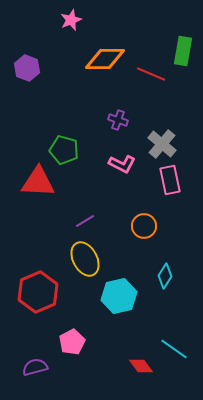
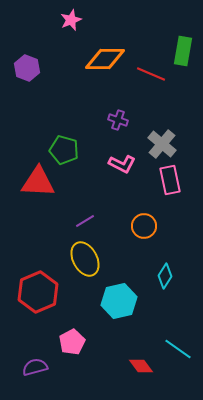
cyan hexagon: moved 5 px down
cyan line: moved 4 px right
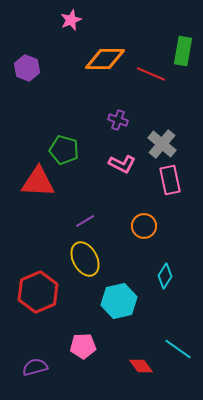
pink pentagon: moved 11 px right, 4 px down; rotated 25 degrees clockwise
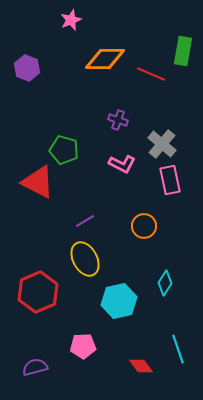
red triangle: rotated 24 degrees clockwise
cyan diamond: moved 7 px down
cyan line: rotated 36 degrees clockwise
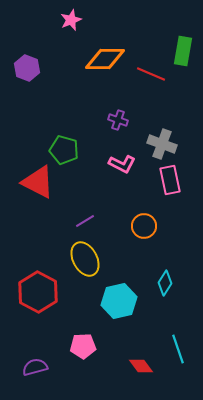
gray cross: rotated 20 degrees counterclockwise
red hexagon: rotated 9 degrees counterclockwise
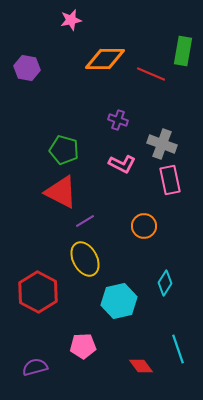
pink star: rotated 10 degrees clockwise
purple hexagon: rotated 10 degrees counterclockwise
red triangle: moved 23 px right, 10 px down
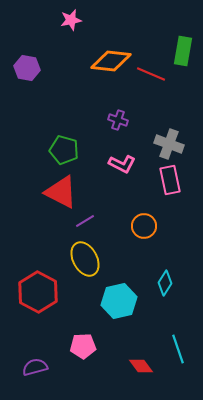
orange diamond: moved 6 px right, 2 px down; rotated 6 degrees clockwise
gray cross: moved 7 px right
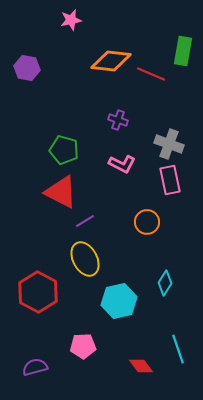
orange circle: moved 3 px right, 4 px up
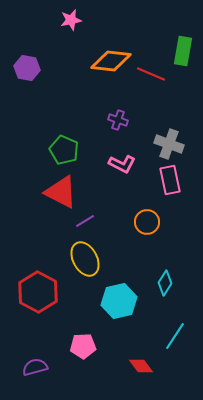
green pentagon: rotated 8 degrees clockwise
cyan line: moved 3 px left, 13 px up; rotated 52 degrees clockwise
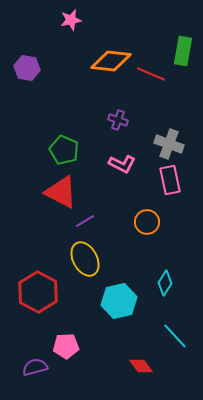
cyan line: rotated 76 degrees counterclockwise
pink pentagon: moved 17 px left
